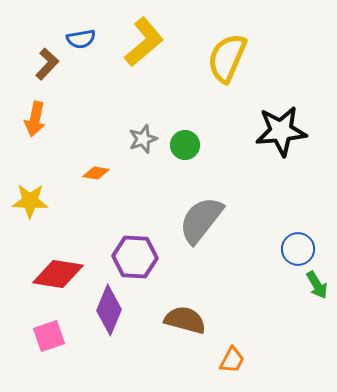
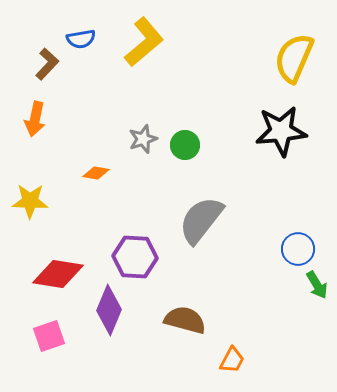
yellow semicircle: moved 67 px right
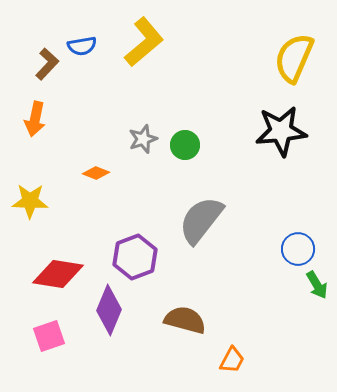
blue semicircle: moved 1 px right, 7 px down
orange diamond: rotated 12 degrees clockwise
purple hexagon: rotated 24 degrees counterclockwise
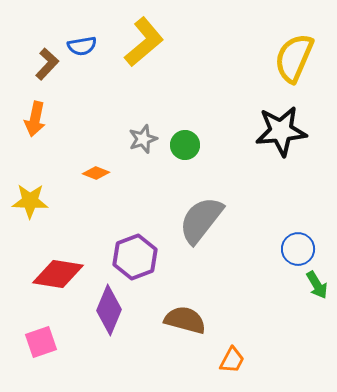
pink square: moved 8 px left, 6 px down
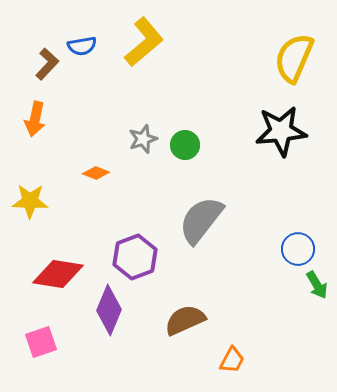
brown semicircle: rotated 39 degrees counterclockwise
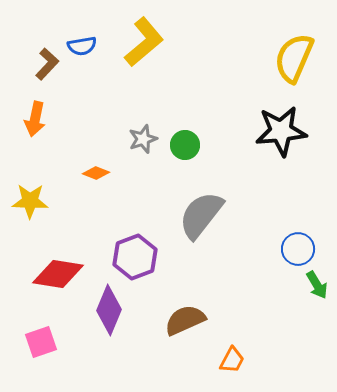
gray semicircle: moved 5 px up
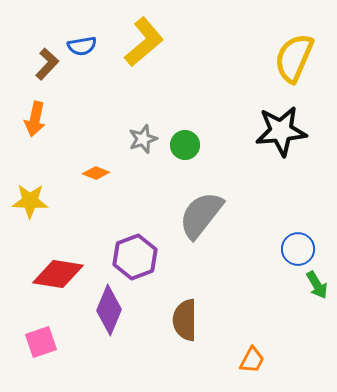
brown semicircle: rotated 66 degrees counterclockwise
orange trapezoid: moved 20 px right
